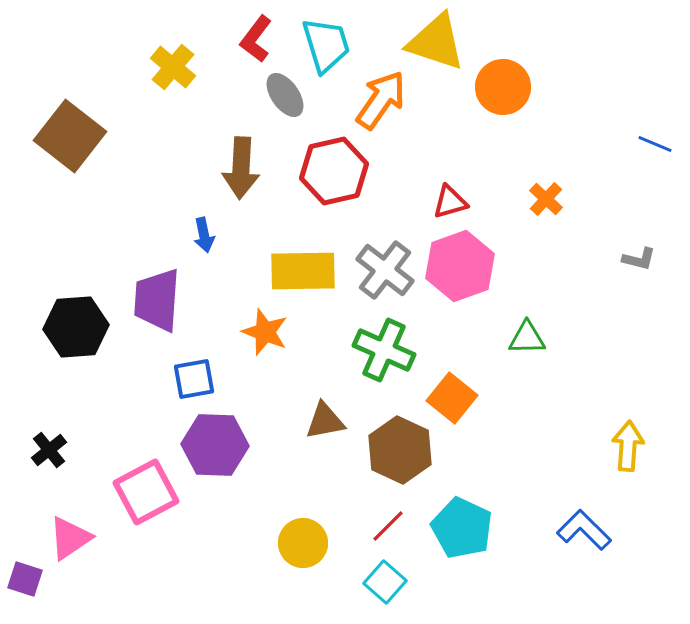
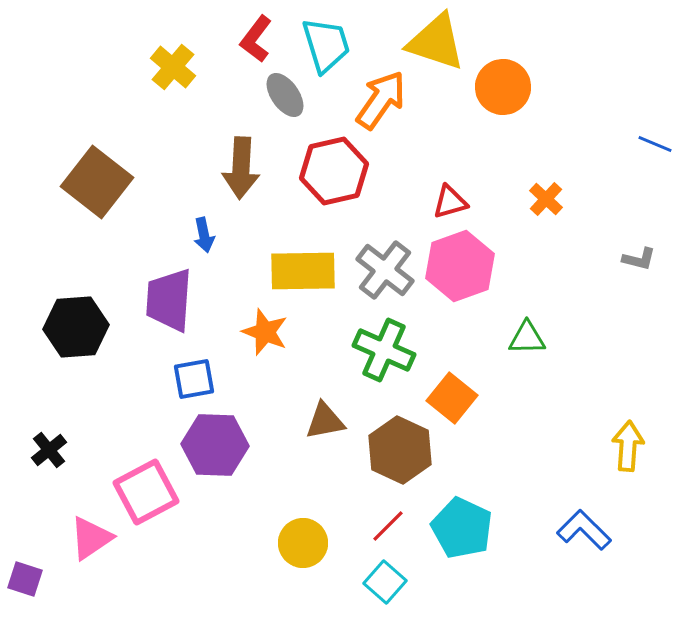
brown square: moved 27 px right, 46 px down
purple trapezoid: moved 12 px right
pink triangle: moved 21 px right
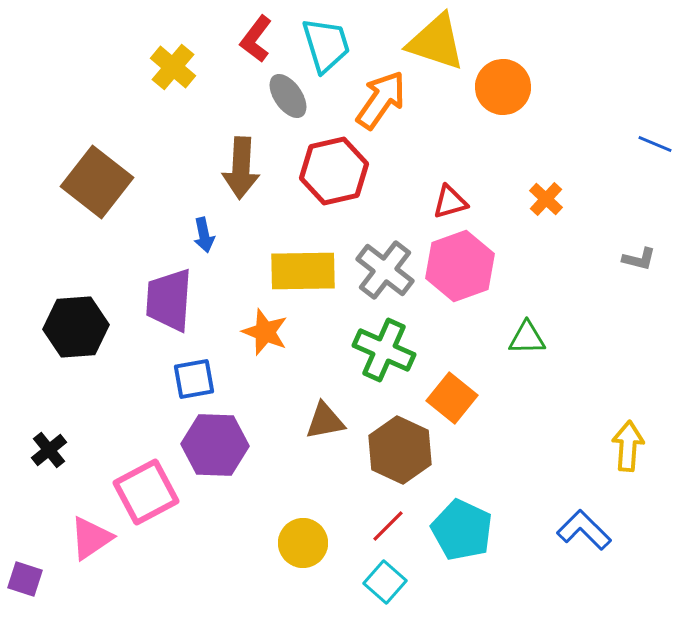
gray ellipse: moved 3 px right, 1 px down
cyan pentagon: moved 2 px down
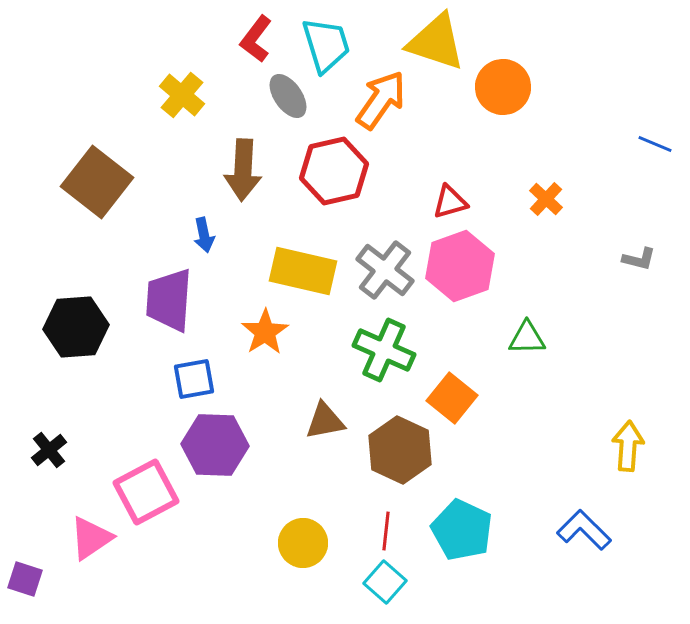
yellow cross: moved 9 px right, 28 px down
brown arrow: moved 2 px right, 2 px down
yellow rectangle: rotated 14 degrees clockwise
orange star: rotated 18 degrees clockwise
red line: moved 2 px left, 5 px down; rotated 39 degrees counterclockwise
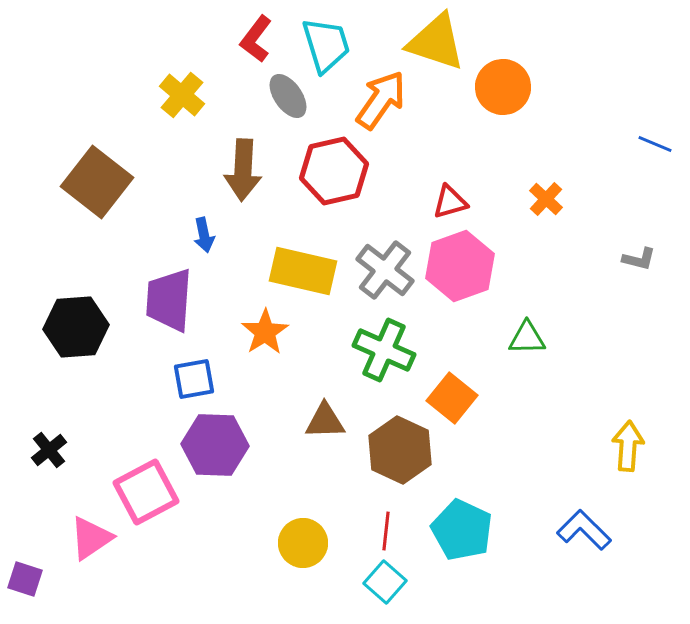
brown triangle: rotated 9 degrees clockwise
